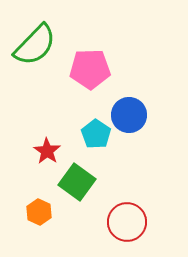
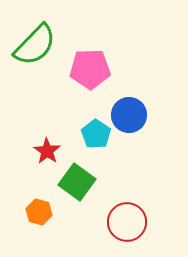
orange hexagon: rotated 10 degrees counterclockwise
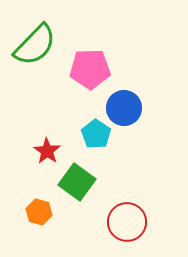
blue circle: moved 5 px left, 7 px up
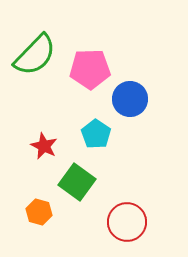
green semicircle: moved 10 px down
blue circle: moved 6 px right, 9 px up
red star: moved 3 px left, 5 px up; rotated 8 degrees counterclockwise
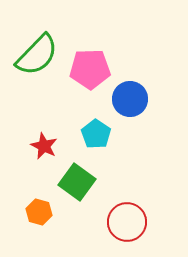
green semicircle: moved 2 px right
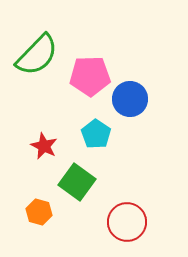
pink pentagon: moved 7 px down
